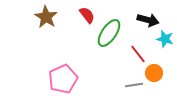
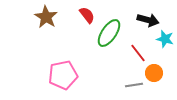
red line: moved 1 px up
pink pentagon: moved 4 px up; rotated 12 degrees clockwise
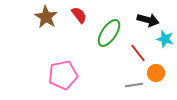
red semicircle: moved 8 px left
orange circle: moved 2 px right
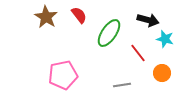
orange circle: moved 6 px right
gray line: moved 12 px left
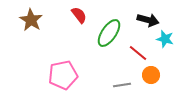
brown star: moved 15 px left, 3 px down
red line: rotated 12 degrees counterclockwise
orange circle: moved 11 px left, 2 px down
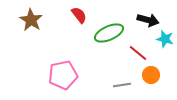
green ellipse: rotated 32 degrees clockwise
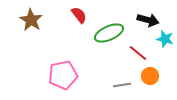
orange circle: moved 1 px left, 1 px down
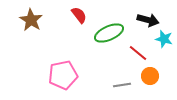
cyan star: moved 1 px left
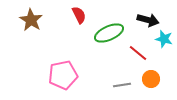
red semicircle: rotated 12 degrees clockwise
orange circle: moved 1 px right, 3 px down
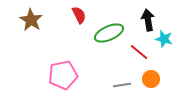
black arrow: rotated 115 degrees counterclockwise
red line: moved 1 px right, 1 px up
